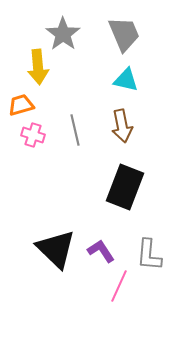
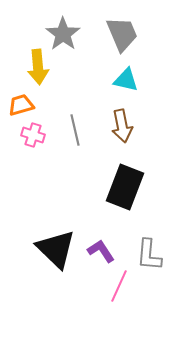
gray trapezoid: moved 2 px left
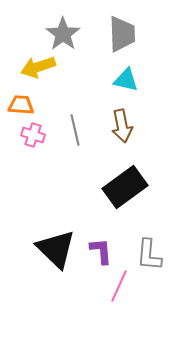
gray trapezoid: rotated 21 degrees clockwise
yellow arrow: rotated 76 degrees clockwise
orange trapezoid: rotated 20 degrees clockwise
black rectangle: rotated 33 degrees clockwise
purple L-shape: rotated 28 degrees clockwise
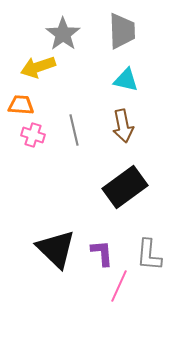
gray trapezoid: moved 3 px up
brown arrow: moved 1 px right
gray line: moved 1 px left
purple L-shape: moved 1 px right, 2 px down
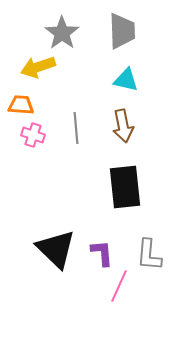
gray star: moved 1 px left, 1 px up
gray line: moved 2 px right, 2 px up; rotated 8 degrees clockwise
black rectangle: rotated 60 degrees counterclockwise
